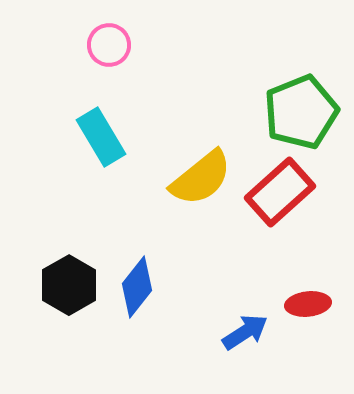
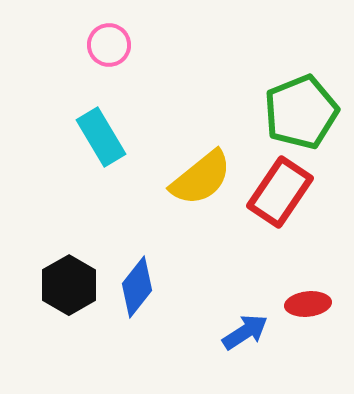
red rectangle: rotated 14 degrees counterclockwise
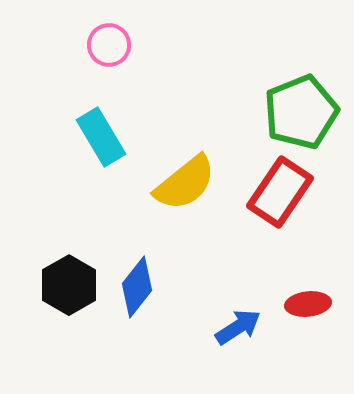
yellow semicircle: moved 16 px left, 5 px down
blue arrow: moved 7 px left, 5 px up
